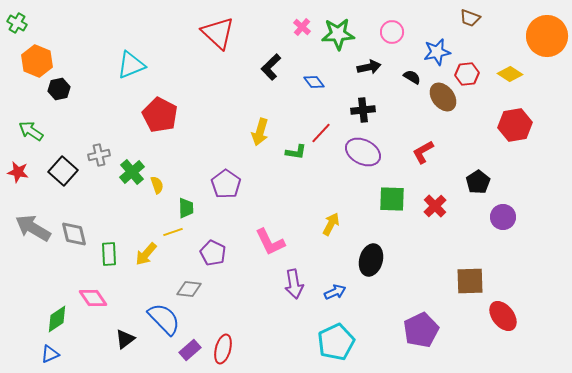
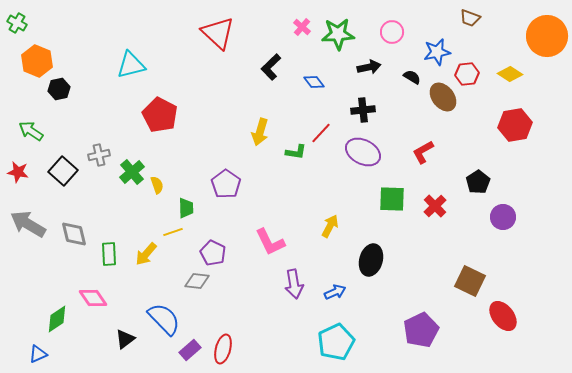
cyan triangle at (131, 65): rotated 8 degrees clockwise
yellow arrow at (331, 224): moved 1 px left, 2 px down
gray arrow at (33, 228): moved 5 px left, 4 px up
brown square at (470, 281): rotated 28 degrees clockwise
gray diamond at (189, 289): moved 8 px right, 8 px up
blue triangle at (50, 354): moved 12 px left
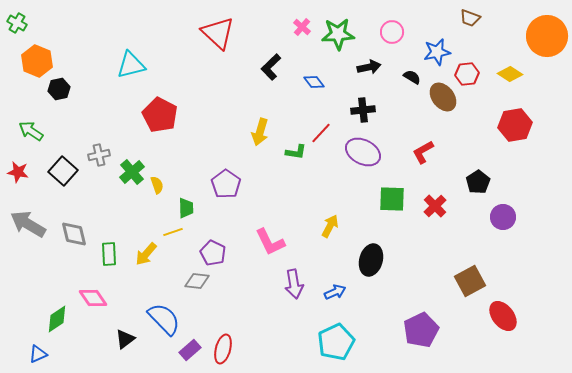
brown square at (470, 281): rotated 36 degrees clockwise
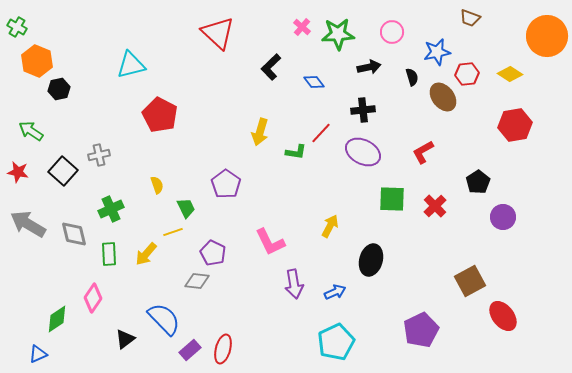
green cross at (17, 23): moved 4 px down
black semicircle at (412, 77): rotated 42 degrees clockwise
green cross at (132, 172): moved 21 px left, 37 px down; rotated 15 degrees clockwise
green trapezoid at (186, 208): rotated 25 degrees counterclockwise
pink diamond at (93, 298): rotated 68 degrees clockwise
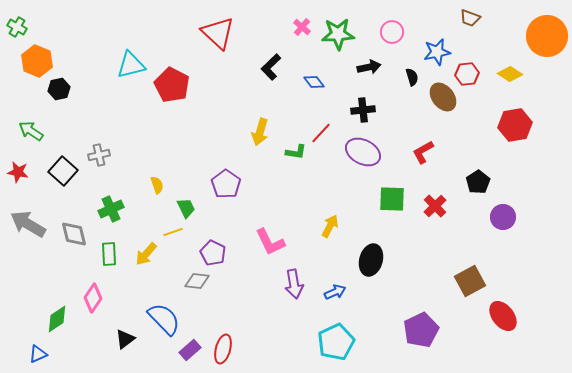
red pentagon at (160, 115): moved 12 px right, 30 px up
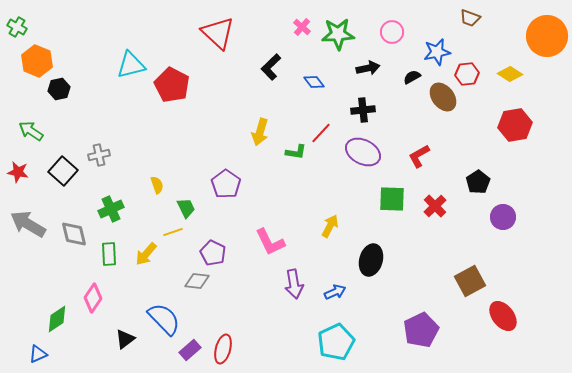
black arrow at (369, 67): moved 1 px left, 1 px down
black semicircle at (412, 77): rotated 102 degrees counterclockwise
red L-shape at (423, 152): moved 4 px left, 4 px down
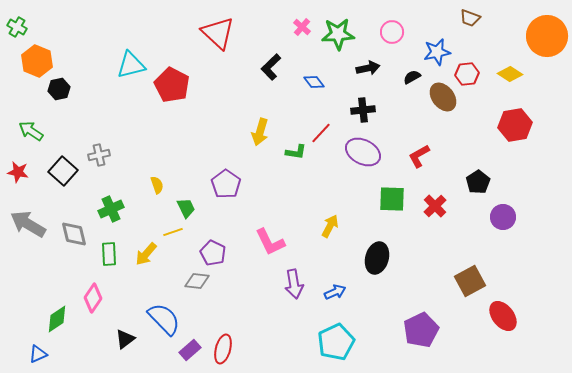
black ellipse at (371, 260): moved 6 px right, 2 px up
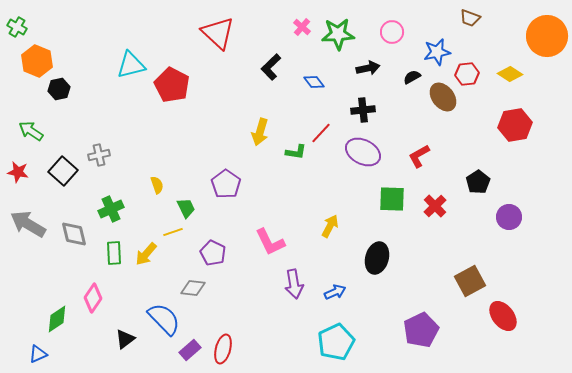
purple circle at (503, 217): moved 6 px right
green rectangle at (109, 254): moved 5 px right, 1 px up
gray diamond at (197, 281): moved 4 px left, 7 px down
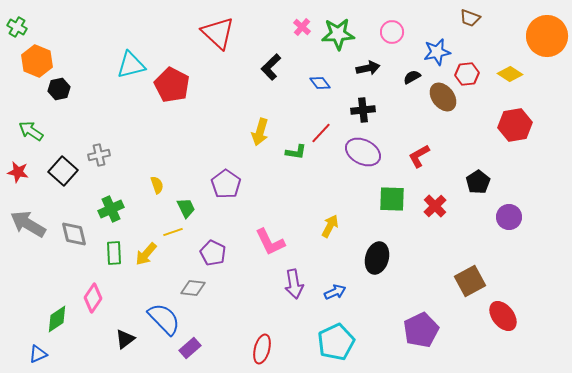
blue diamond at (314, 82): moved 6 px right, 1 px down
red ellipse at (223, 349): moved 39 px right
purple rectangle at (190, 350): moved 2 px up
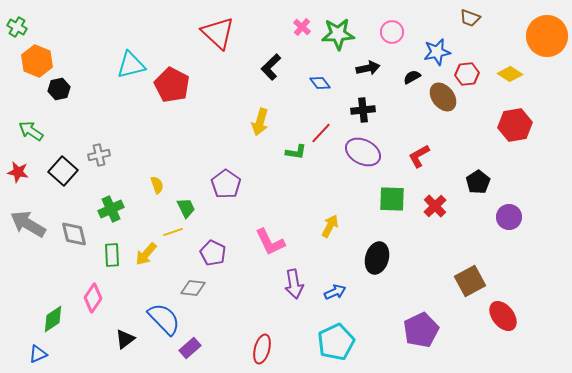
yellow arrow at (260, 132): moved 10 px up
green rectangle at (114, 253): moved 2 px left, 2 px down
green diamond at (57, 319): moved 4 px left
